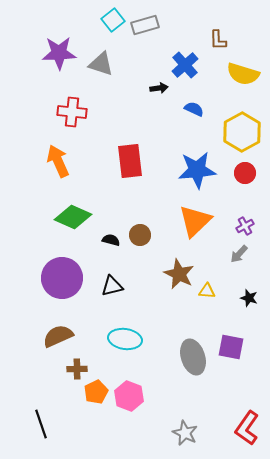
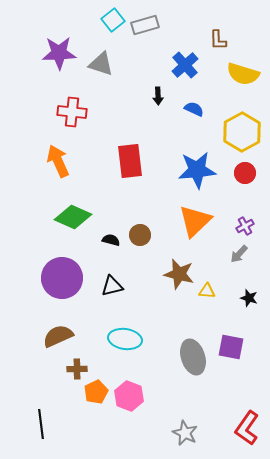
black arrow: moved 1 px left, 8 px down; rotated 96 degrees clockwise
brown star: rotated 12 degrees counterclockwise
black line: rotated 12 degrees clockwise
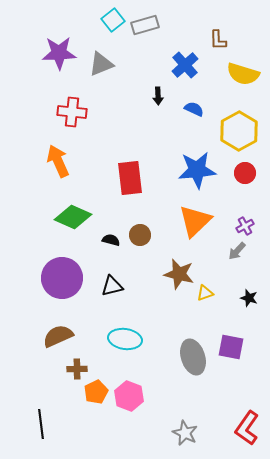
gray triangle: rotated 40 degrees counterclockwise
yellow hexagon: moved 3 px left, 1 px up
red rectangle: moved 17 px down
gray arrow: moved 2 px left, 3 px up
yellow triangle: moved 2 px left, 2 px down; rotated 24 degrees counterclockwise
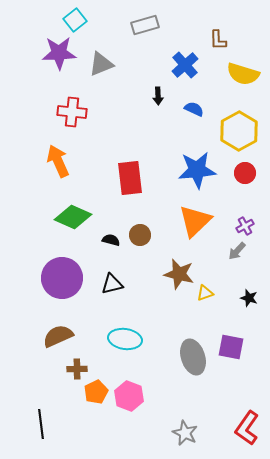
cyan square: moved 38 px left
black triangle: moved 2 px up
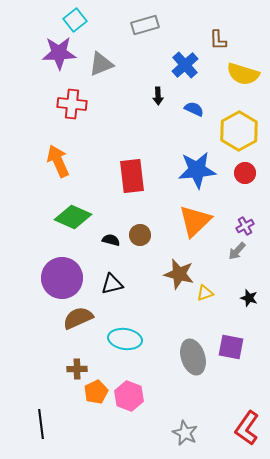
red cross: moved 8 px up
red rectangle: moved 2 px right, 2 px up
brown semicircle: moved 20 px right, 18 px up
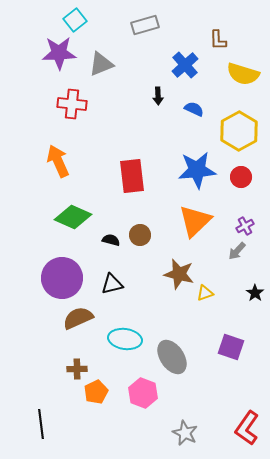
red circle: moved 4 px left, 4 px down
black star: moved 6 px right, 5 px up; rotated 18 degrees clockwise
purple square: rotated 8 degrees clockwise
gray ellipse: moved 21 px left; rotated 16 degrees counterclockwise
pink hexagon: moved 14 px right, 3 px up
